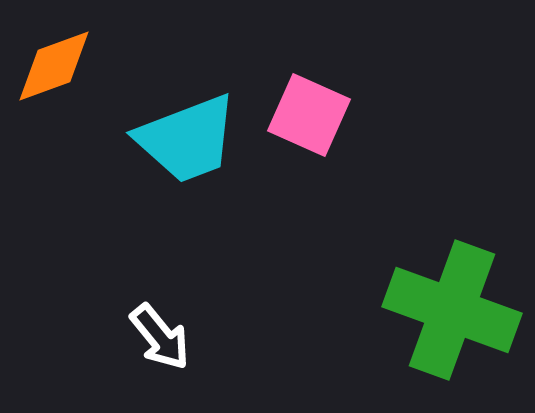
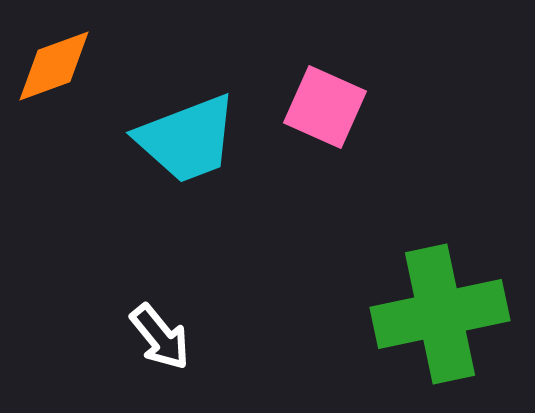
pink square: moved 16 px right, 8 px up
green cross: moved 12 px left, 4 px down; rotated 32 degrees counterclockwise
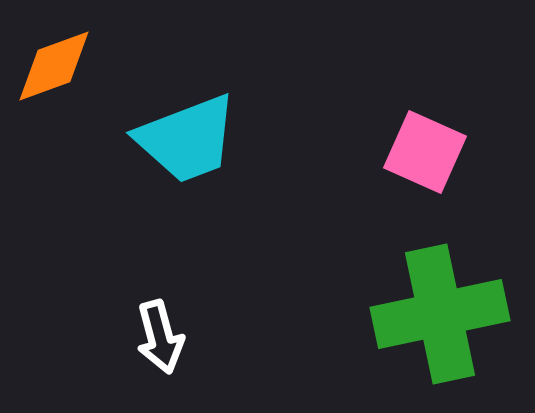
pink square: moved 100 px right, 45 px down
white arrow: rotated 24 degrees clockwise
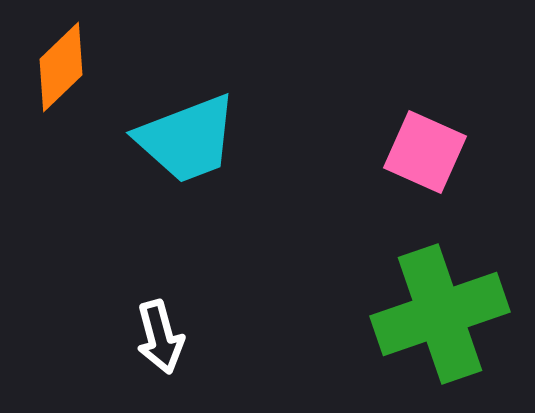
orange diamond: moved 7 px right, 1 px down; rotated 24 degrees counterclockwise
green cross: rotated 7 degrees counterclockwise
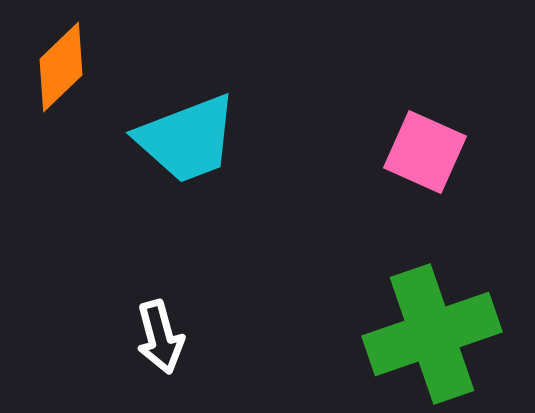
green cross: moved 8 px left, 20 px down
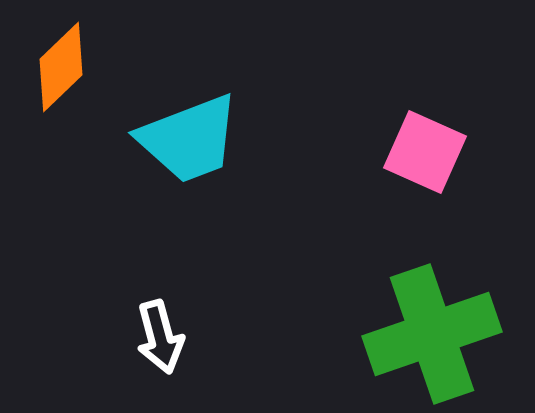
cyan trapezoid: moved 2 px right
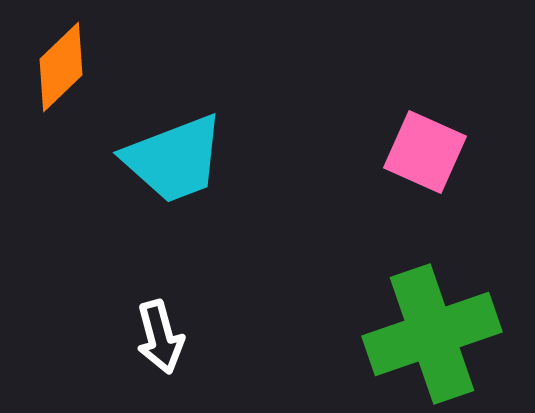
cyan trapezoid: moved 15 px left, 20 px down
